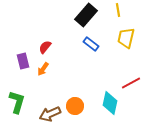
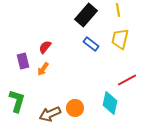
yellow trapezoid: moved 6 px left, 1 px down
red line: moved 4 px left, 3 px up
green L-shape: moved 1 px up
orange circle: moved 2 px down
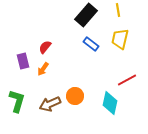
orange circle: moved 12 px up
brown arrow: moved 10 px up
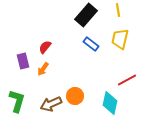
brown arrow: moved 1 px right
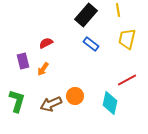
yellow trapezoid: moved 7 px right
red semicircle: moved 1 px right, 4 px up; rotated 24 degrees clockwise
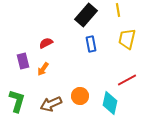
blue rectangle: rotated 42 degrees clockwise
orange circle: moved 5 px right
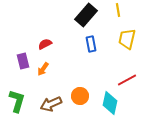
red semicircle: moved 1 px left, 1 px down
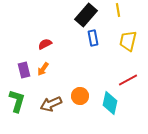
yellow trapezoid: moved 1 px right, 2 px down
blue rectangle: moved 2 px right, 6 px up
purple rectangle: moved 1 px right, 9 px down
red line: moved 1 px right
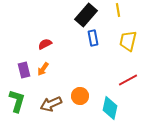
cyan diamond: moved 5 px down
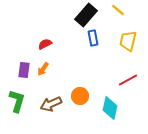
yellow line: rotated 40 degrees counterclockwise
purple rectangle: rotated 21 degrees clockwise
